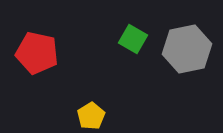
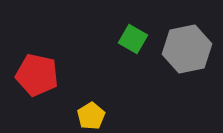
red pentagon: moved 22 px down
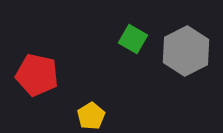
gray hexagon: moved 1 px left, 2 px down; rotated 15 degrees counterclockwise
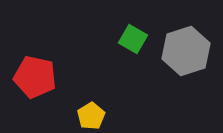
gray hexagon: rotated 9 degrees clockwise
red pentagon: moved 2 px left, 2 px down
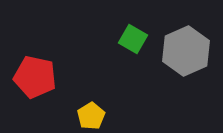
gray hexagon: rotated 6 degrees counterclockwise
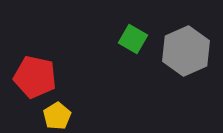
yellow pentagon: moved 34 px left
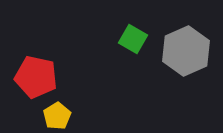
red pentagon: moved 1 px right
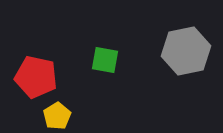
green square: moved 28 px left, 21 px down; rotated 20 degrees counterclockwise
gray hexagon: rotated 12 degrees clockwise
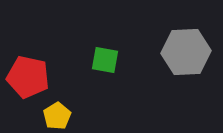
gray hexagon: moved 1 px down; rotated 9 degrees clockwise
red pentagon: moved 8 px left
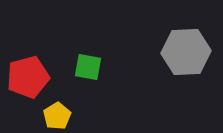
green square: moved 17 px left, 7 px down
red pentagon: rotated 27 degrees counterclockwise
